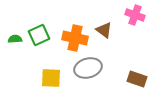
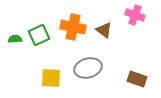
orange cross: moved 2 px left, 11 px up
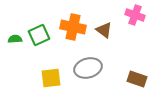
yellow square: rotated 10 degrees counterclockwise
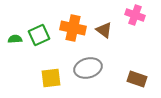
orange cross: moved 1 px down
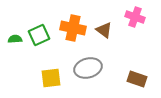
pink cross: moved 2 px down
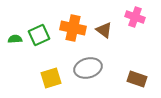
yellow square: rotated 10 degrees counterclockwise
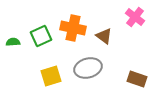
pink cross: rotated 18 degrees clockwise
brown triangle: moved 6 px down
green square: moved 2 px right, 1 px down
green semicircle: moved 2 px left, 3 px down
yellow square: moved 2 px up
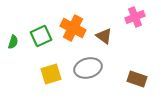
pink cross: rotated 30 degrees clockwise
orange cross: rotated 15 degrees clockwise
green semicircle: rotated 112 degrees clockwise
yellow square: moved 2 px up
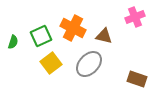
brown triangle: rotated 24 degrees counterclockwise
gray ellipse: moved 1 px right, 4 px up; rotated 32 degrees counterclockwise
yellow square: moved 11 px up; rotated 20 degrees counterclockwise
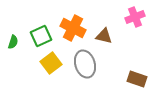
gray ellipse: moved 4 px left; rotated 60 degrees counterclockwise
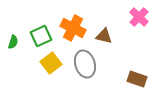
pink cross: moved 4 px right; rotated 24 degrees counterclockwise
